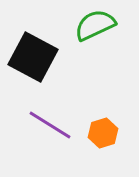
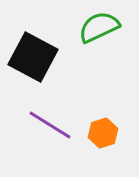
green semicircle: moved 4 px right, 2 px down
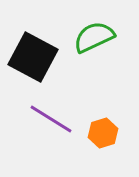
green semicircle: moved 5 px left, 10 px down
purple line: moved 1 px right, 6 px up
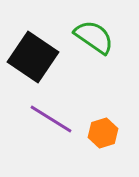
green semicircle: rotated 60 degrees clockwise
black square: rotated 6 degrees clockwise
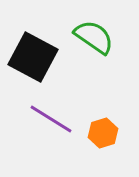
black square: rotated 6 degrees counterclockwise
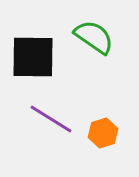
black square: rotated 27 degrees counterclockwise
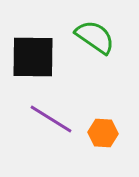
green semicircle: moved 1 px right
orange hexagon: rotated 20 degrees clockwise
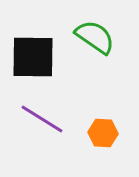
purple line: moved 9 px left
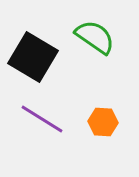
black square: rotated 30 degrees clockwise
orange hexagon: moved 11 px up
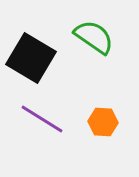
green semicircle: moved 1 px left
black square: moved 2 px left, 1 px down
